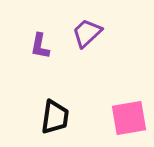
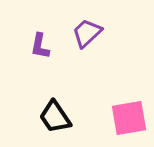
black trapezoid: rotated 138 degrees clockwise
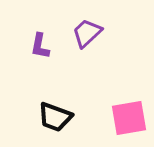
black trapezoid: rotated 36 degrees counterclockwise
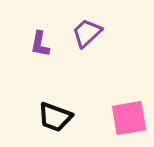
purple L-shape: moved 2 px up
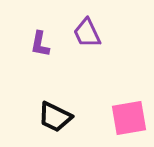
purple trapezoid: rotated 72 degrees counterclockwise
black trapezoid: rotated 6 degrees clockwise
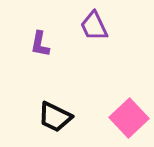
purple trapezoid: moved 7 px right, 7 px up
pink square: rotated 33 degrees counterclockwise
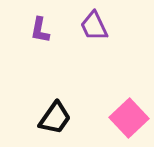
purple L-shape: moved 14 px up
black trapezoid: moved 1 px down; rotated 81 degrees counterclockwise
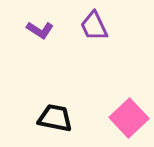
purple L-shape: rotated 68 degrees counterclockwise
black trapezoid: rotated 114 degrees counterclockwise
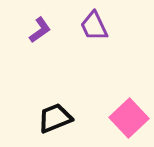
purple L-shape: rotated 68 degrees counterclockwise
black trapezoid: rotated 33 degrees counterclockwise
